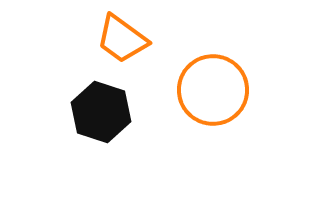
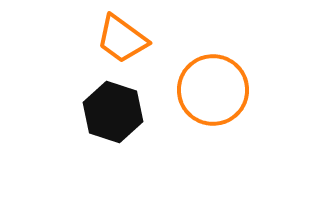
black hexagon: moved 12 px right
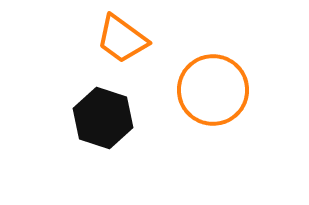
black hexagon: moved 10 px left, 6 px down
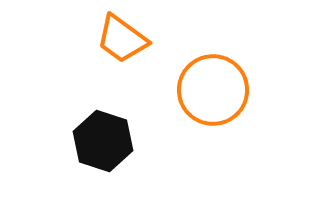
black hexagon: moved 23 px down
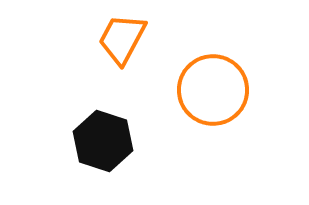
orange trapezoid: rotated 82 degrees clockwise
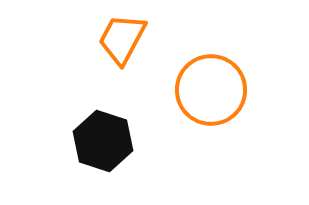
orange circle: moved 2 px left
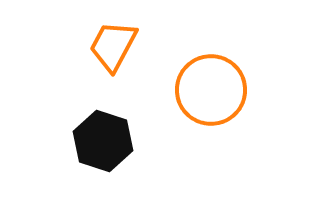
orange trapezoid: moved 9 px left, 7 px down
